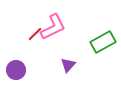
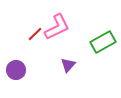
pink L-shape: moved 4 px right
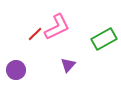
green rectangle: moved 1 px right, 3 px up
